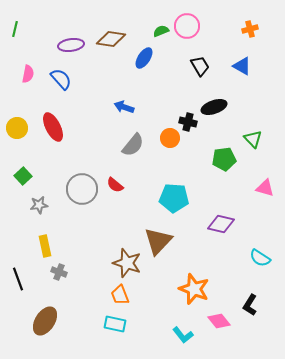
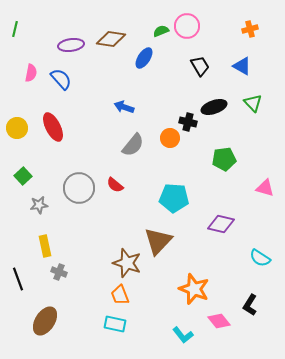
pink semicircle: moved 3 px right, 1 px up
green triangle: moved 36 px up
gray circle: moved 3 px left, 1 px up
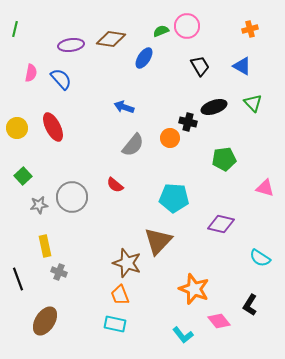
gray circle: moved 7 px left, 9 px down
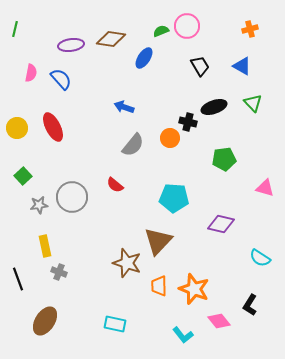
orange trapezoid: moved 39 px right, 9 px up; rotated 20 degrees clockwise
